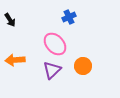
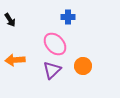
blue cross: moved 1 px left; rotated 24 degrees clockwise
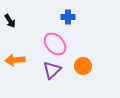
black arrow: moved 1 px down
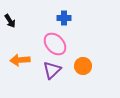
blue cross: moved 4 px left, 1 px down
orange arrow: moved 5 px right
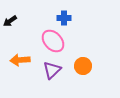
black arrow: rotated 88 degrees clockwise
pink ellipse: moved 2 px left, 3 px up
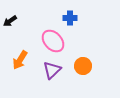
blue cross: moved 6 px right
orange arrow: rotated 54 degrees counterclockwise
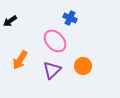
blue cross: rotated 24 degrees clockwise
pink ellipse: moved 2 px right
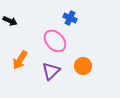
black arrow: rotated 120 degrees counterclockwise
purple triangle: moved 1 px left, 1 px down
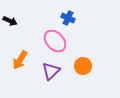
blue cross: moved 2 px left
